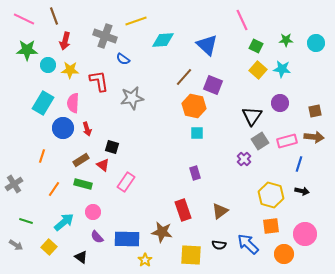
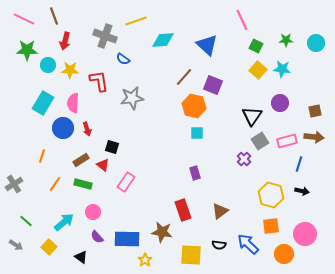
orange line at (54, 189): moved 1 px right, 5 px up
green line at (26, 221): rotated 24 degrees clockwise
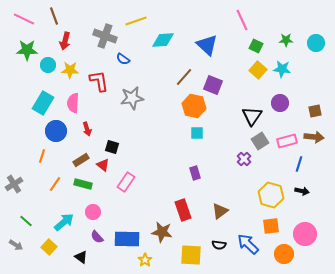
blue circle at (63, 128): moved 7 px left, 3 px down
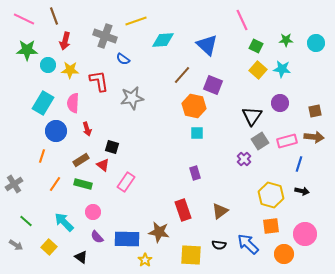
brown line at (184, 77): moved 2 px left, 2 px up
cyan arrow at (64, 222): rotated 95 degrees counterclockwise
brown star at (162, 232): moved 3 px left
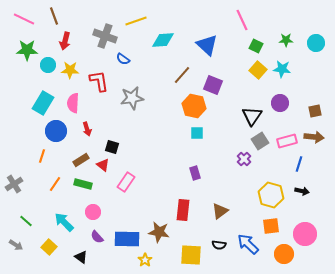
red rectangle at (183, 210): rotated 25 degrees clockwise
